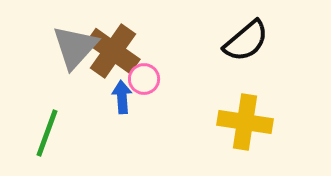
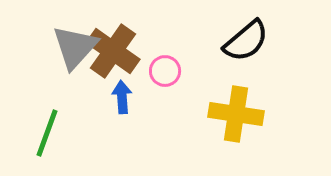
pink circle: moved 21 px right, 8 px up
yellow cross: moved 9 px left, 8 px up
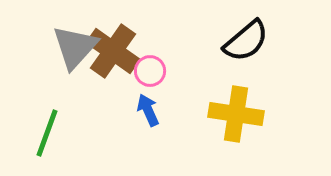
pink circle: moved 15 px left
blue arrow: moved 26 px right, 13 px down; rotated 20 degrees counterclockwise
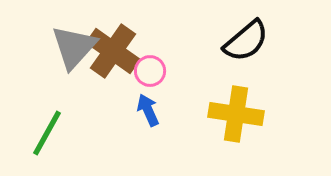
gray triangle: moved 1 px left
green line: rotated 9 degrees clockwise
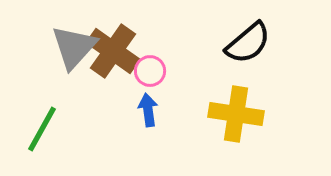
black semicircle: moved 2 px right, 2 px down
blue arrow: rotated 16 degrees clockwise
green line: moved 5 px left, 4 px up
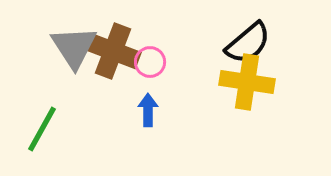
gray triangle: rotated 15 degrees counterclockwise
brown cross: rotated 14 degrees counterclockwise
pink circle: moved 9 px up
blue arrow: rotated 8 degrees clockwise
yellow cross: moved 11 px right, 32 px up
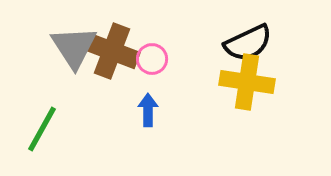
black semicircle: rotated 15 degrees clockwise
brown cross: moved 1 px left
pink circle: moved 2 px right, 3 px up
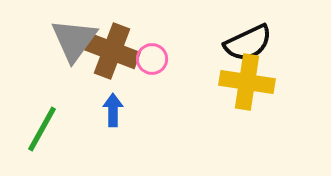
gray triangle: moved 7 px up; rotated 9 degrees clockwise
blue arrow: moved 35 px left
